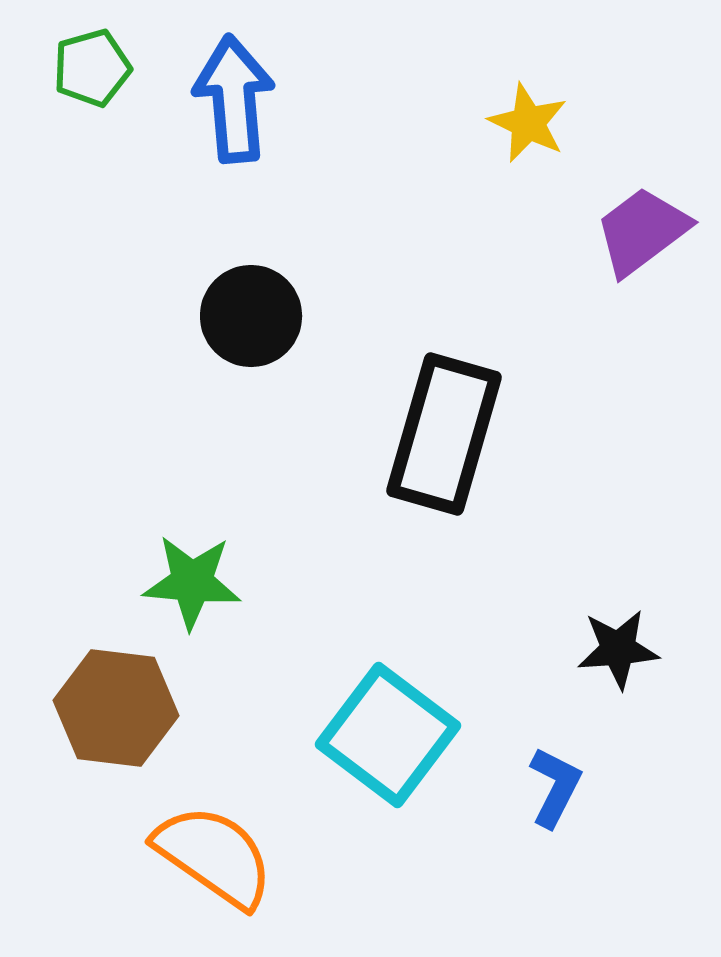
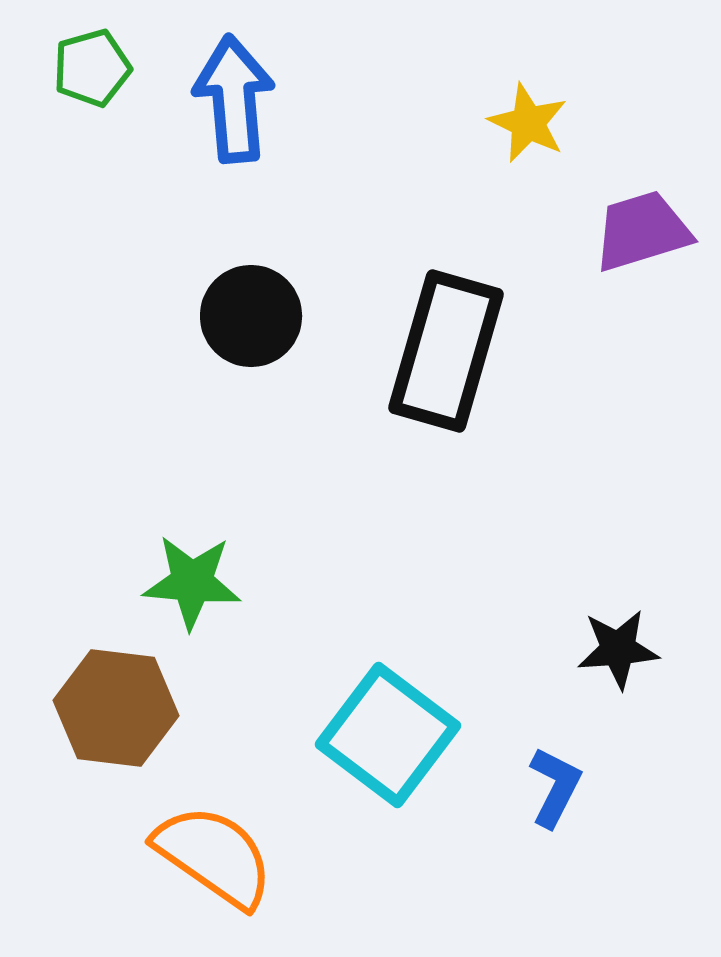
purple trapezoid: rotated 20 degrees clockwise
black rectangle: moved 2 px right, 83 px up
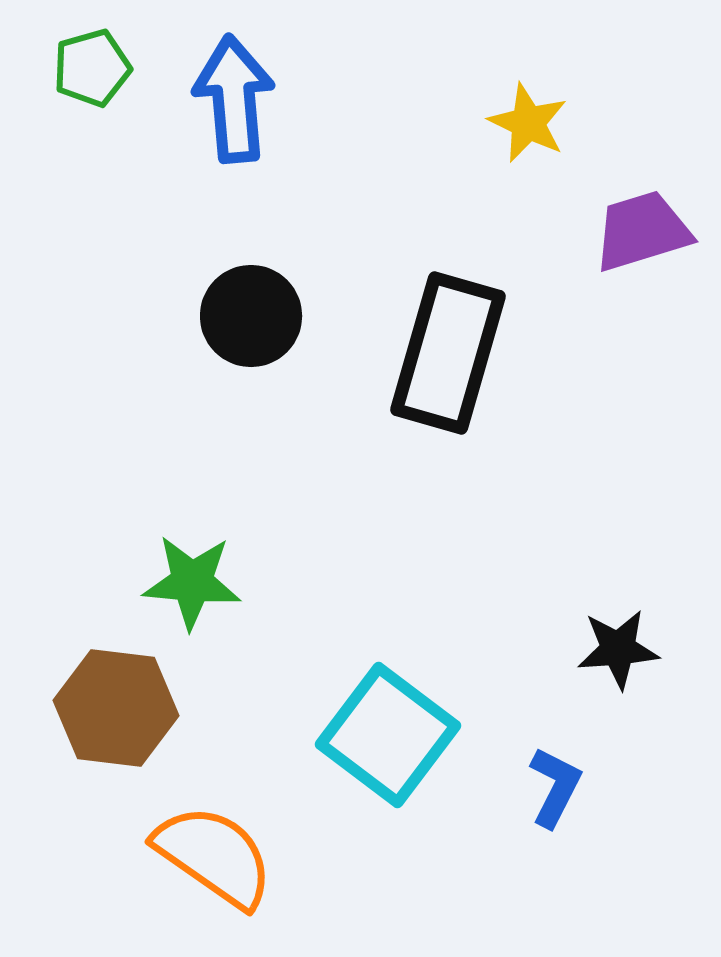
black rectangle: moved 2 px right, 2 px down
